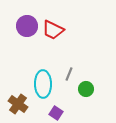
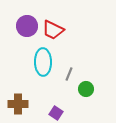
cyan ellipse: moved 22 px up
brown cross: rotated 36 degrees counterclockwise
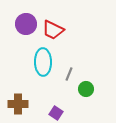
purple circle: moved 1 px left, 2 px up
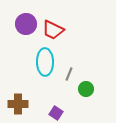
cyan ellipse: moved 2 px right
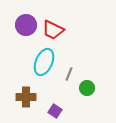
purple circle: moved 1 px down
cyan ellipse: moved 1 px left; rotated 24 degrees clockwise
green circle: moved 1 px right, 1 px up
brown cross: moved 8 px right, 7 px up
purple square: moved 1 px left, 2 px up
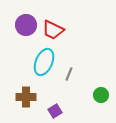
green circle: moved 14 px right, 7 px down
purple square: rotated 24 degrees clockwise
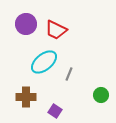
purple circle: moved 1 px up
red trapezoid: moved 3 px right
cyan ellipse: rotated 28 degrees clockwise
purple square: rotated 24 degrees counterclockwise
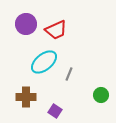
red trapezoid: rotated 50 degrees counterclockwise
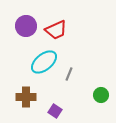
purple circle: moved 2 px down
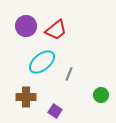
red trapezoid: rotated 15 degrees counterclockwise
cyan ellipse: moved 2 px left
